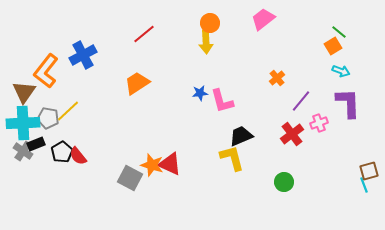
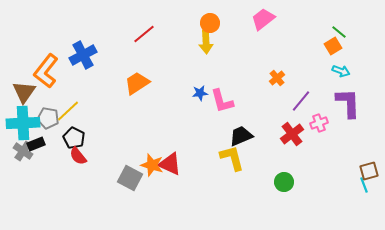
black pentagon: moved 12 px right, 14 px up; rotated 15 degrees counterclockwise
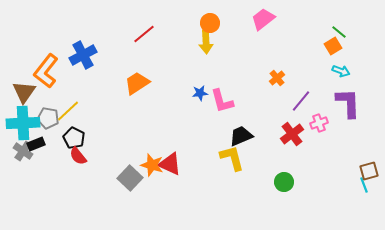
gray square: rotated 15 degrees clockwise
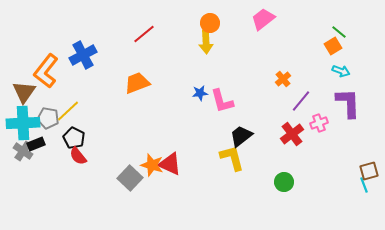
orange cross: moved 6 px right, 1 px down
orange trapezoid: rotated 12 degrees clockwise
black trapezoid: rotated 15 degrees counterclockwise
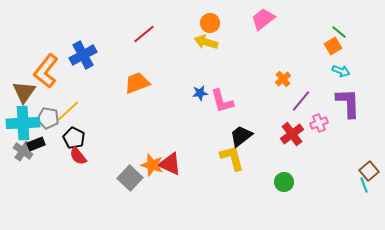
yellow arrow: rotated 110 degrees clockwise
brown square: rotated 24 degrees counterclockwise
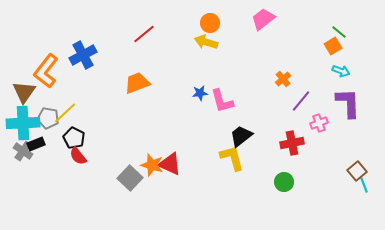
yellow line: moved 3 px left, 2 px down
red cross: moved 9 px down; rotated 25 degrees clockwise
brown square: moved 12 px left
